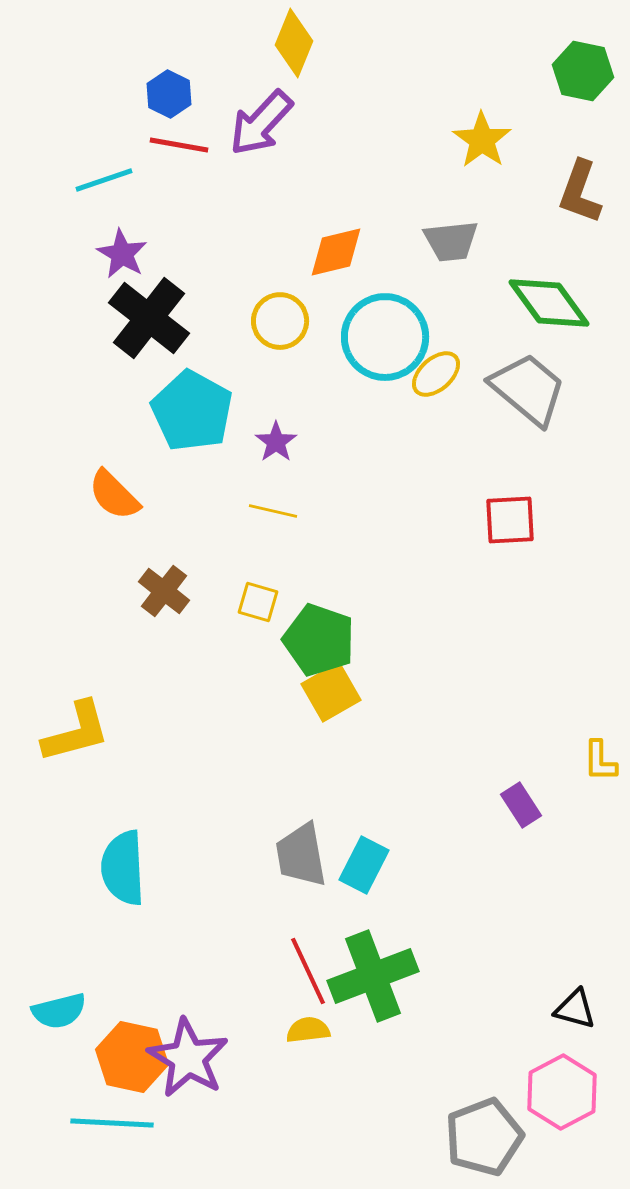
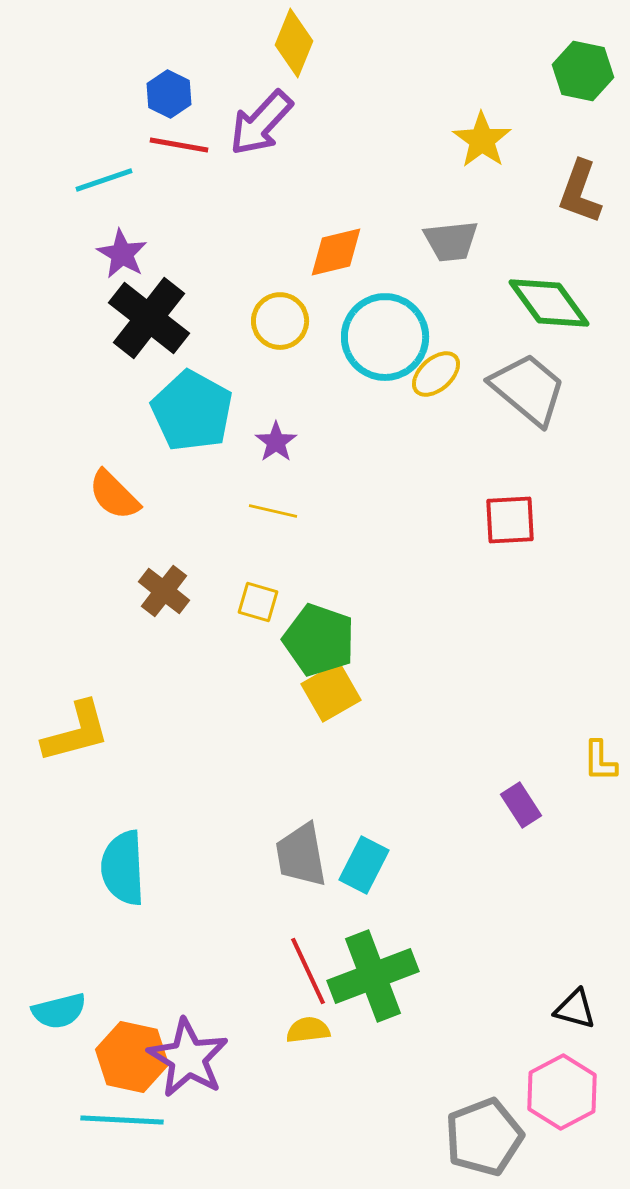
cyan line at (112, 1123): moved 10 px right, 3 px up
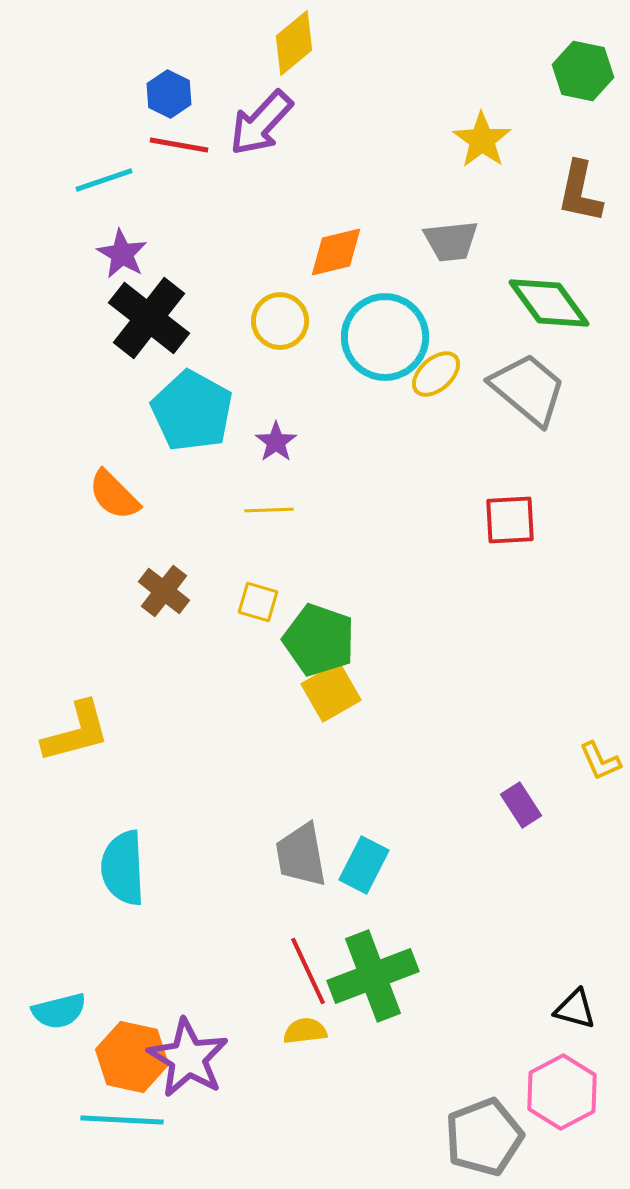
yellow diamond at (294, 43): rotated 28 degrees clockwise
brown L-shape at (580, 192): rotated 8 degrees counterclockwise
yellow line at (273, 511): moved 4 px left, 1 px up; rotated 15 degrees counterclockwise
yellow L-shape at (600, 761): rotated 24 degrees counterclockwise
yellow semicircle at (308, 1030): moved 3 px left, 1 px down
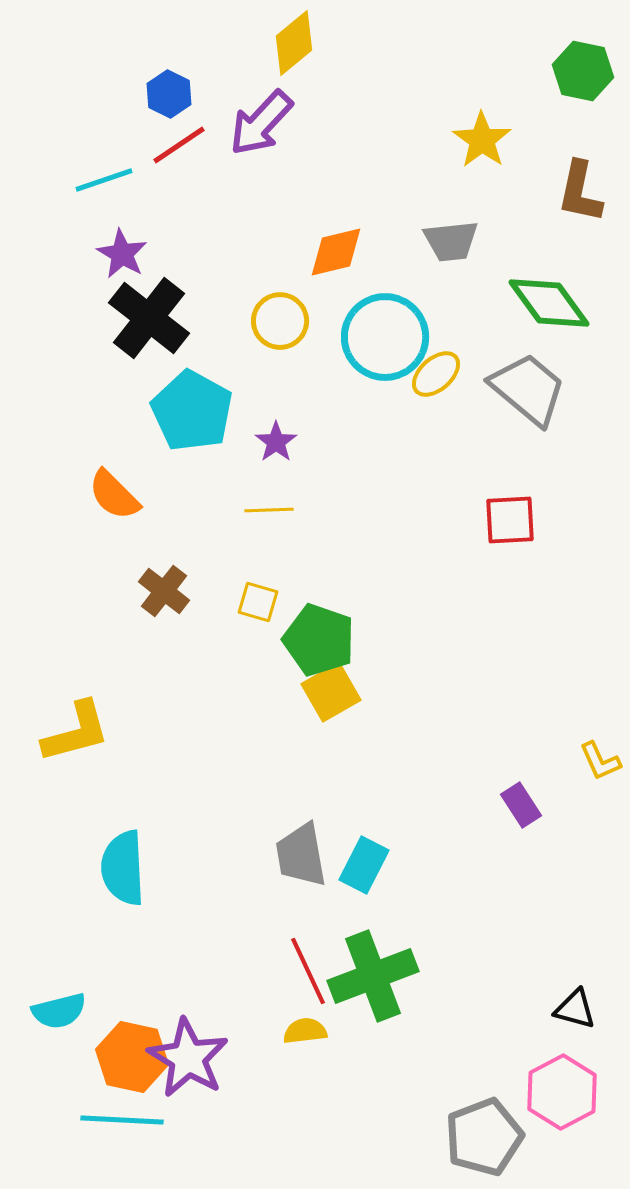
red line at (179, 145): rotated 44 degrees counterclockwise
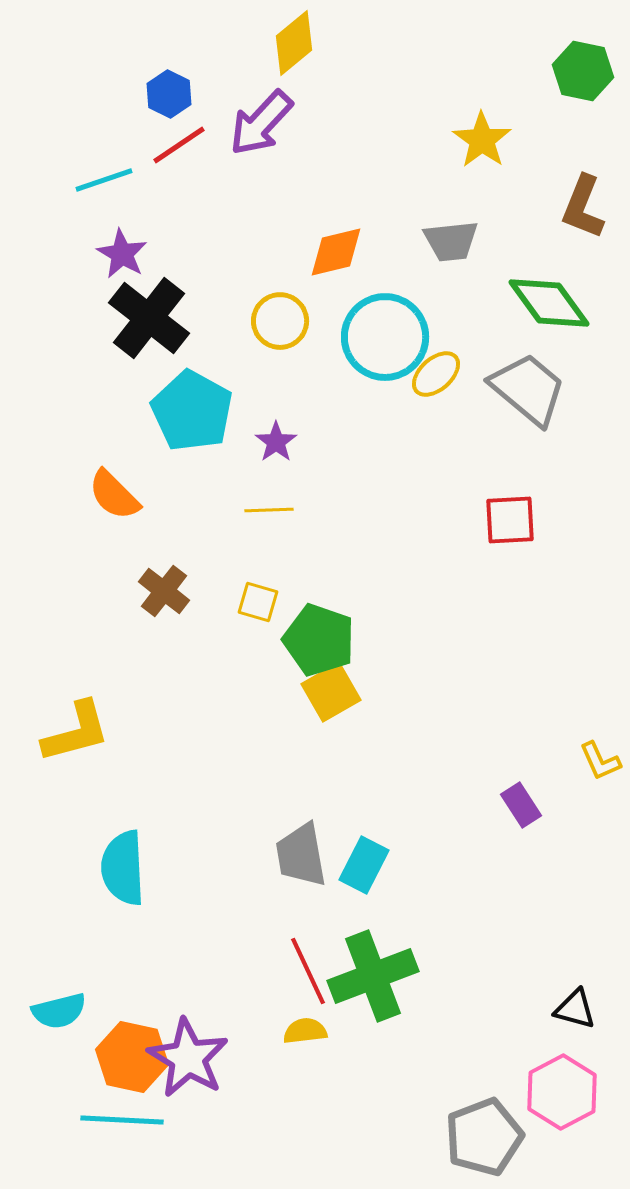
brown L-shape at (580, 192): moved 3 px right, 15 px down; rotated 10 degrees clockwise
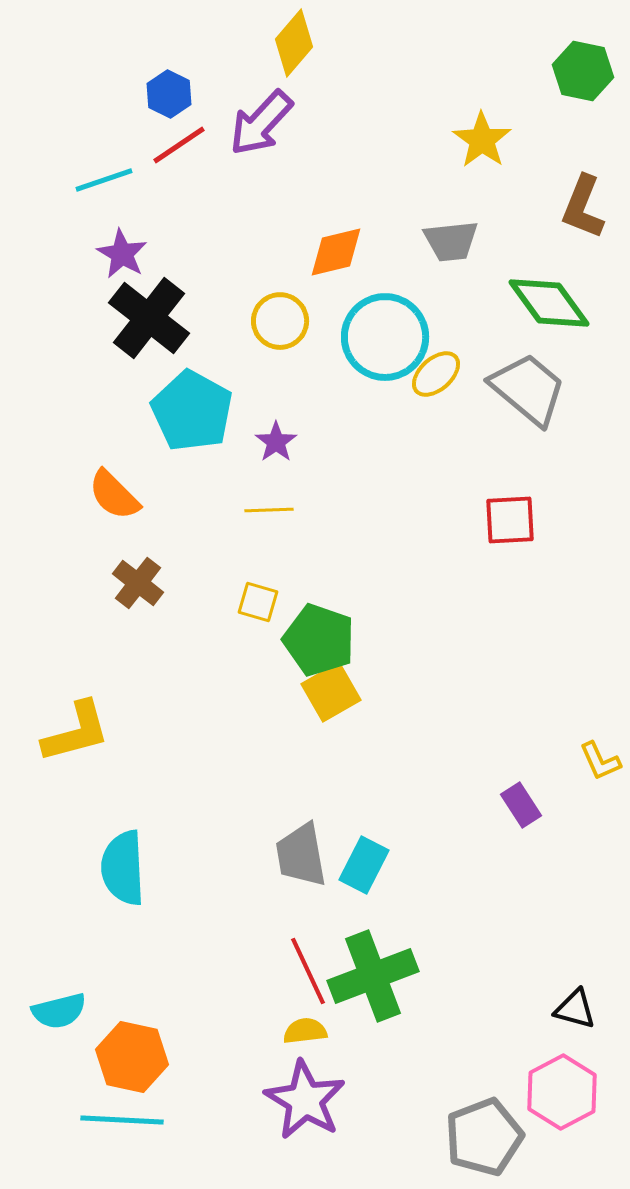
yellow diamond at (294, 43): rotated 10 degrees counterclockwise
brown cross at (164, 591): moved 26 px left, 8 px up
purple star at (188, 1058): moved 117 px right, 42 px down
